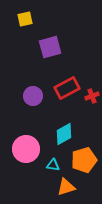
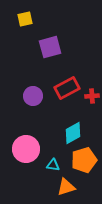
red cross: rotated 16 degrees clockwise
cyan diamond: moved 9 px right, 1 px up
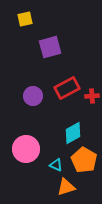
orange pentagon: rotated 25 degrees counterclockwise
cyan triangle: moved 3 px right; rotated 16 degrees clockwise
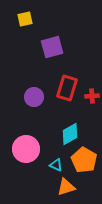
purple square: moved 2 px right
red rectangle: rotated 45 degrees counterclockwise
purple circle: moved 1 px right, 1 px down
cyan diamond: moved 3 px left, 1 px down
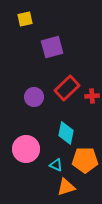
red rectangle: rotated 30 degrees clockwise
cyan diamond: moved 4 px left, 1 px up; rotated 50 degrees counterclockwise
orange pentagon: moved 1 px right; rotated 30 degrees counterclockwise
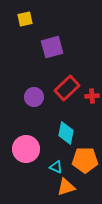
cyan triangle: moved 2 px down
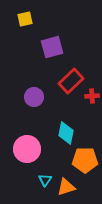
red rectangle: moved 4 px right, 7 px up
pink circle: moved 1 px right
cyan triangle: moved 11 px left, 13 px down; rotated 40 degrees clockwise
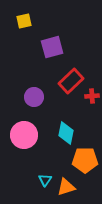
yellow square: moved 1 px left, 2 px down
pink circle: moved 3 px left, 14 px up
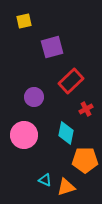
red cross: moved 6 px left, 13 px down; rotated 24 degrees counterclockwise
cyan triangle: rotated 40 degrees counterclockwise
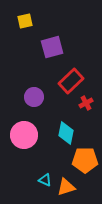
yellow square: moved 1 px right
red cross: moved 6 px up
